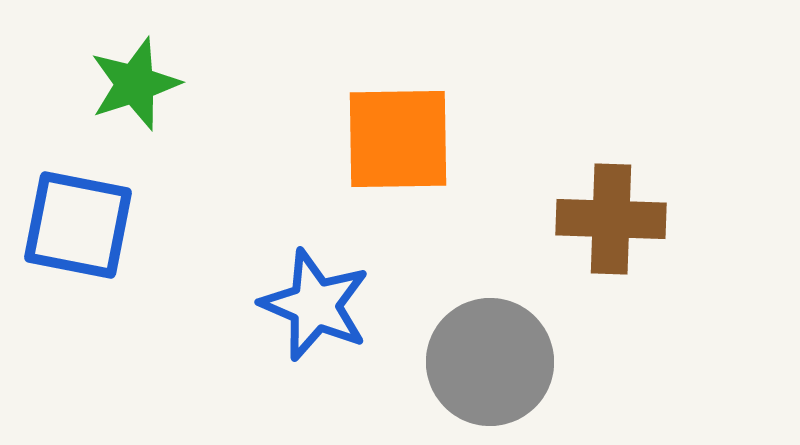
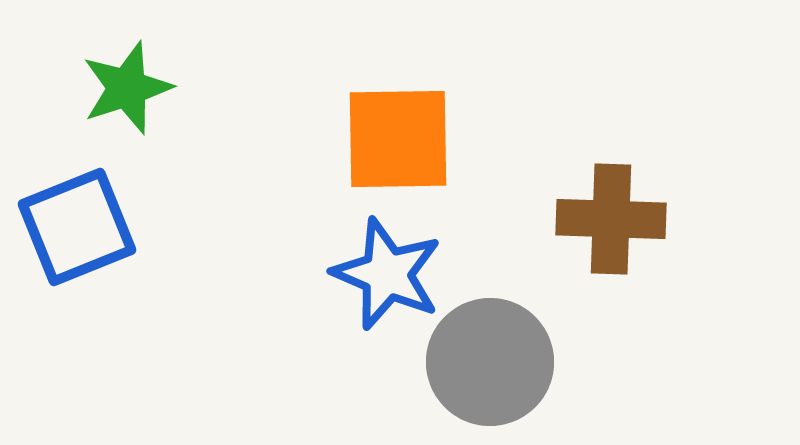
green star: moved 8 px left, 4 px down
blue square: moved 1 px left, 2 px down; rotated 33 degrees counterclockwise
blue star: moved 72 px right, 31 px up
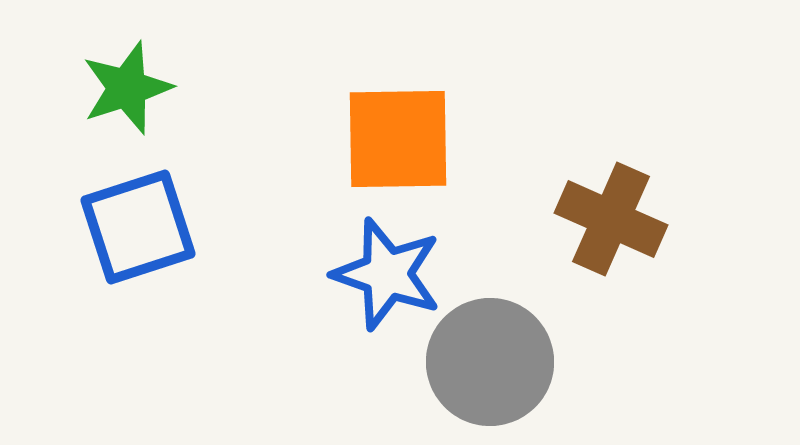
brown cross: rotated 22 degrees clockwise
blue square: moved 61 px right; rotated 4 degrees clockwise
blue star: rotated 4 degrees counterclockwise
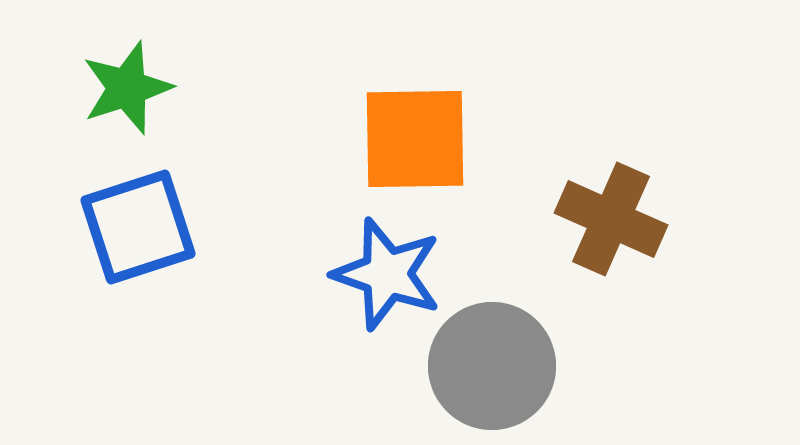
orange square: moved 17 px right
gray circle: moved 2 px right, 4 px down
